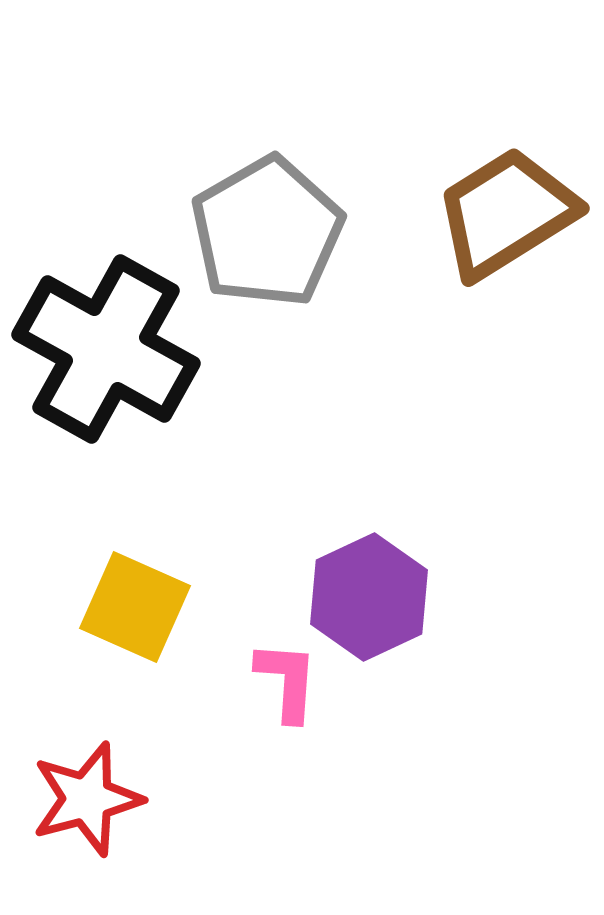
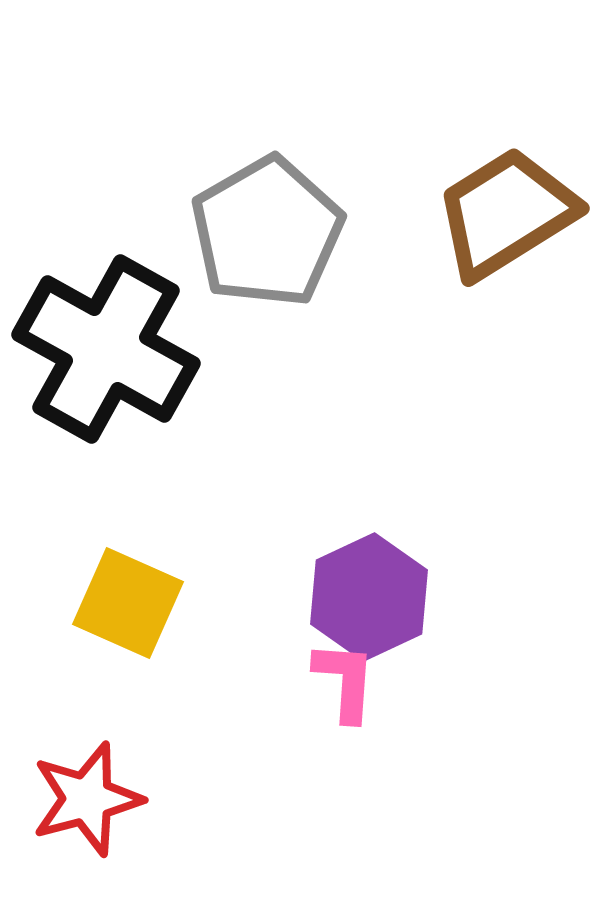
yellow square: moved 7 px left, 4 px up
pink L-shape: moved 58 px right
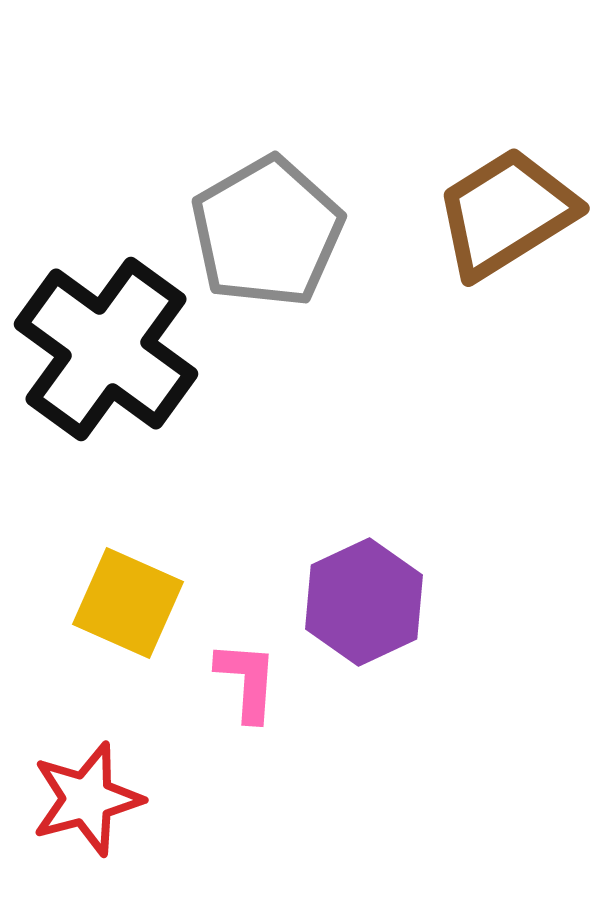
black cross: rotated 7 degrees clockwise
purple hexagon: moved 5 px left, 5 px down
pink L-shape: moved 98 px left
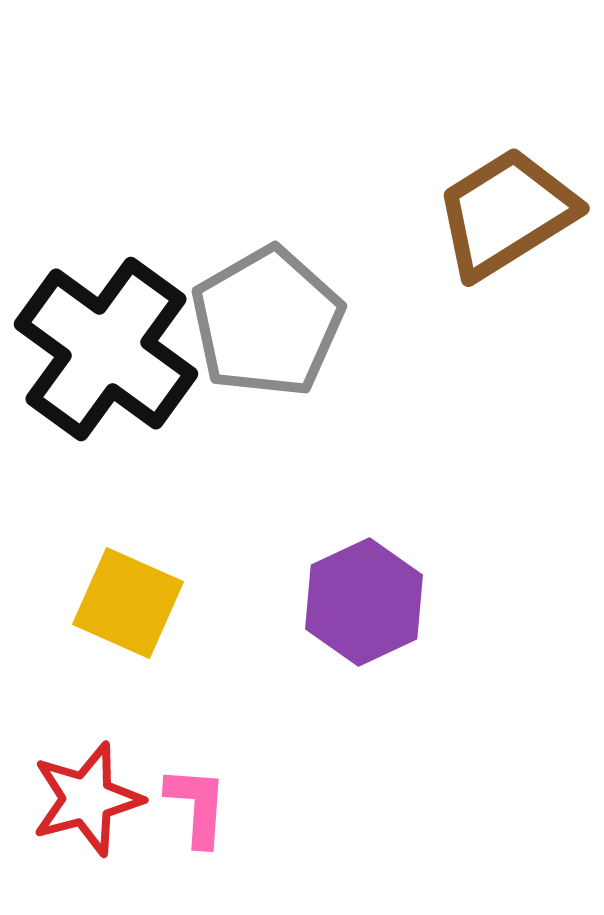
gray pentagon: moved 90 px down
pink L-shape: moved 50 px left, 125 px down
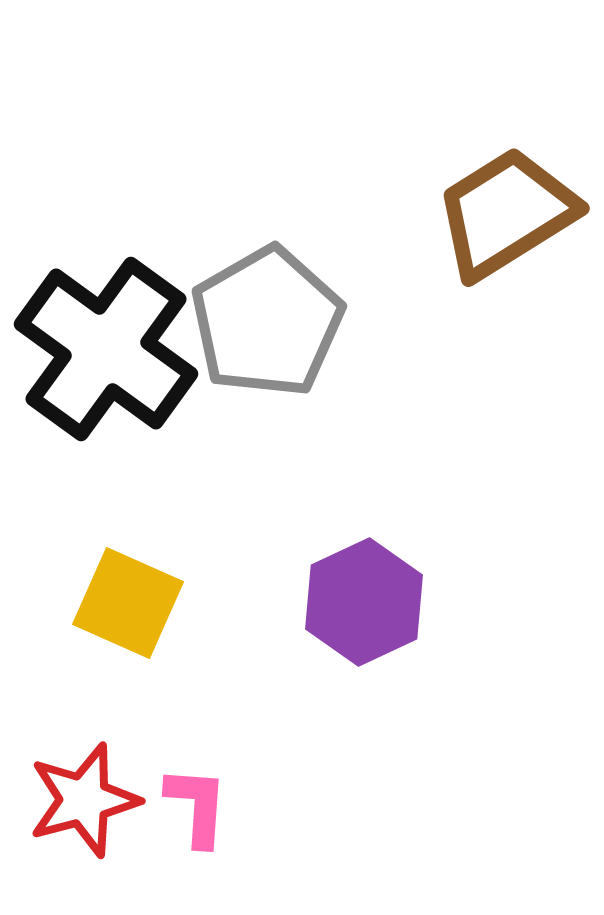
red star: moved 3 px left, 1 px down
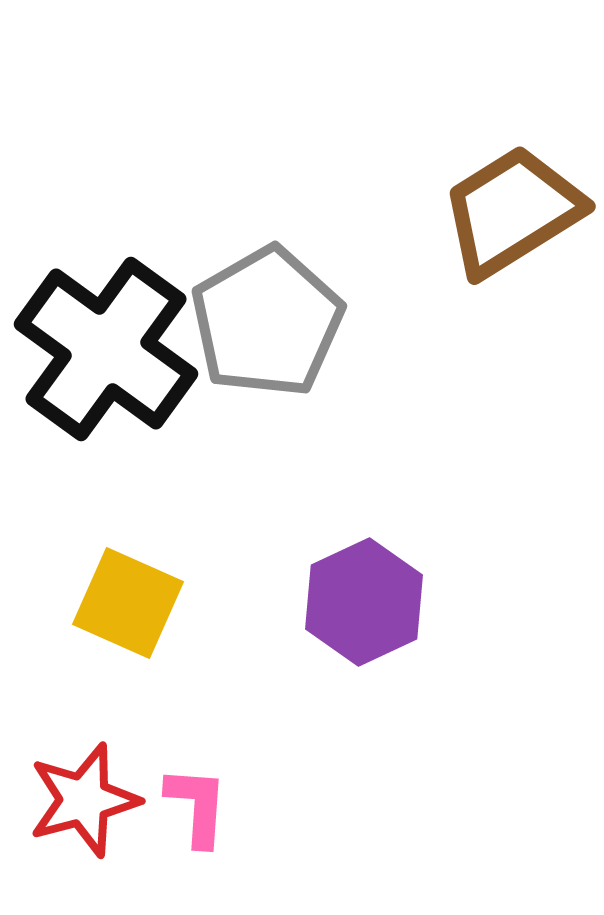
brown trapezoid: moved 6 px right, 2 px up
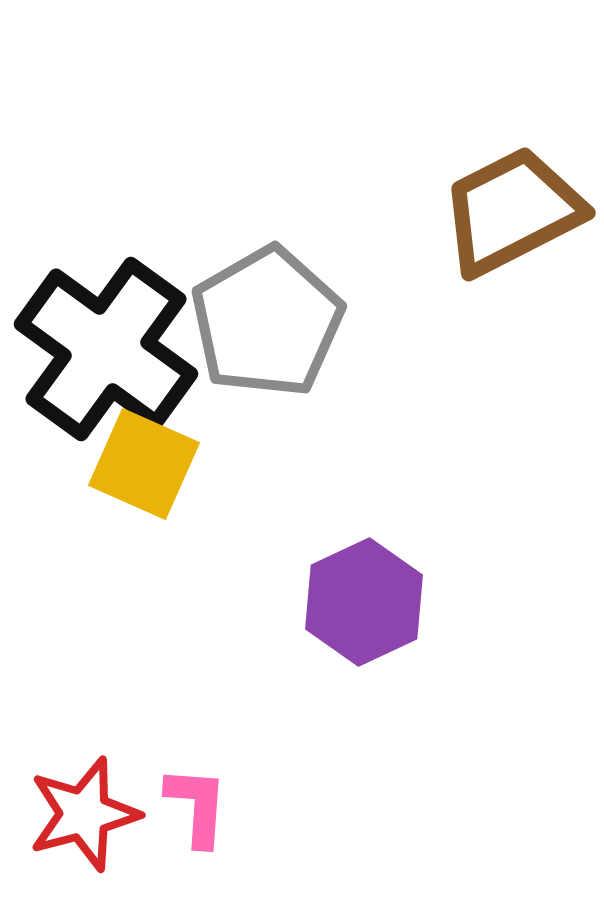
brown trapezoid: rotated 5 degrees clockwise
yellow square: moved 16 px right, 139 px up
red star: moved 14 px down
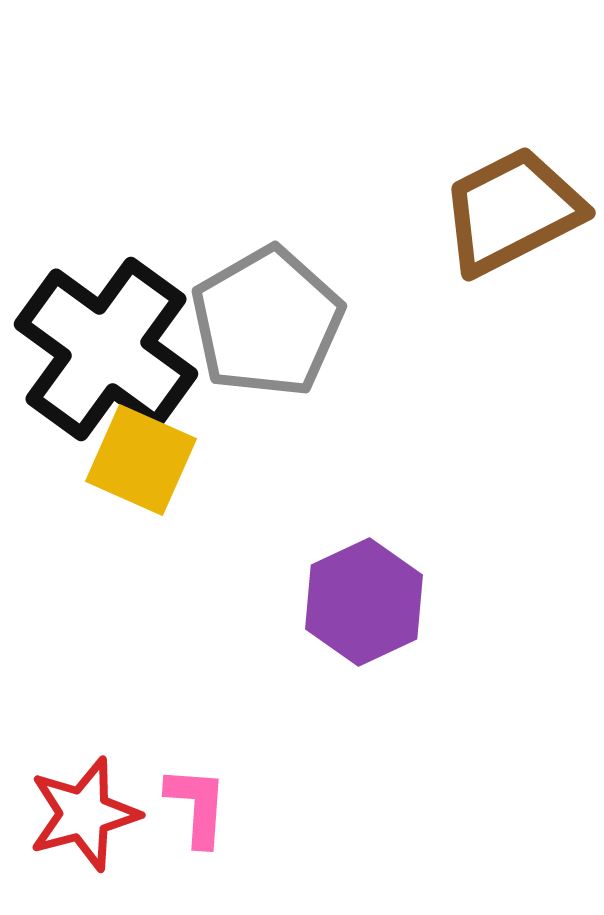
yellow square: moved 3 px left, 4 px up
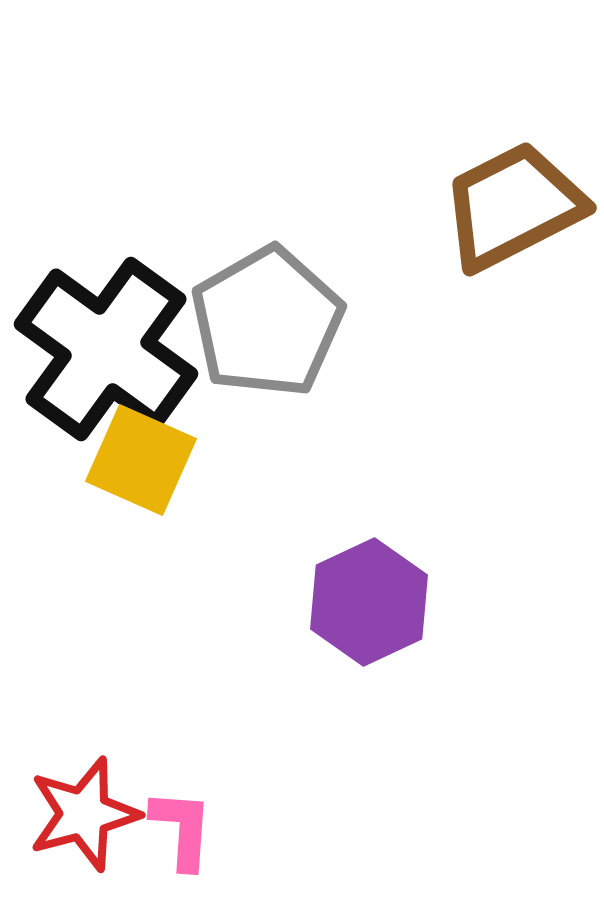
brown trapezoid: moved 1 px right, 5 px up
purple hexagon: moved 5 px right
pink L-shape: moved 15 px left, 23 px down
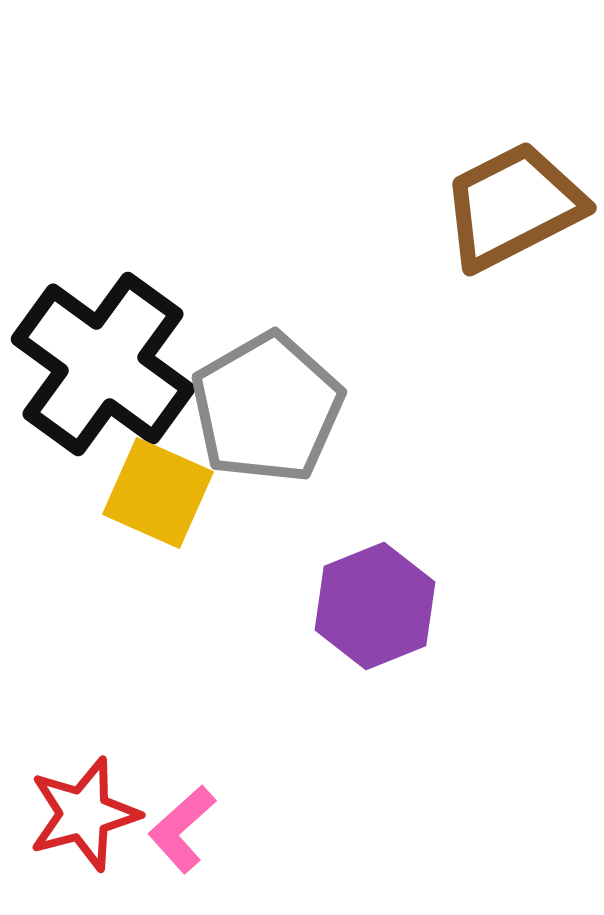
gray pentagon: moved 86 px down
black cross: moved 3 px left, 15 px down
yellow square: moved 17 px right, 33 px down
purple hexagon: moved 6 px right, 4 px down; rotated 3 degrees clockwise
pink L-shape: rotated 136 degrees counterclockwise
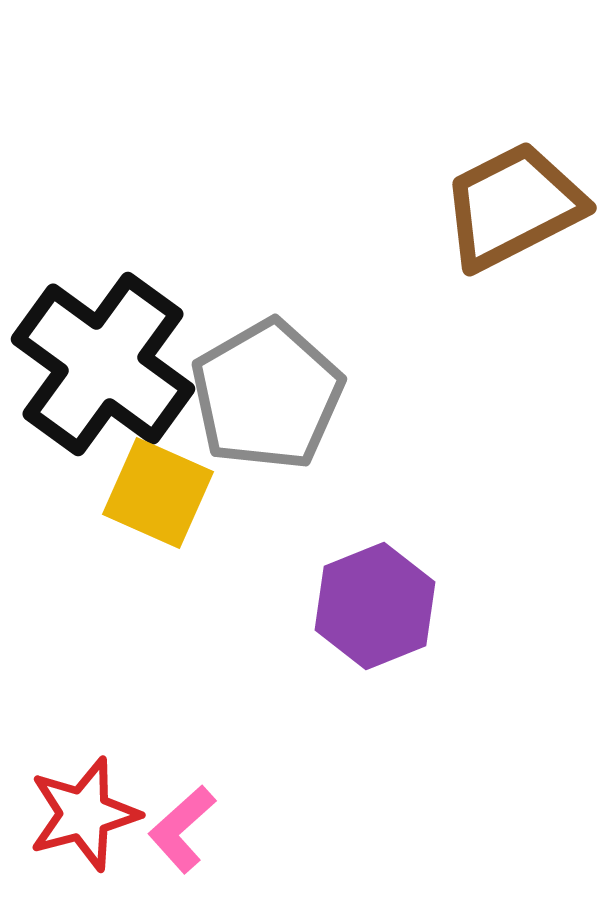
gray pentagon: moved 13 px up
